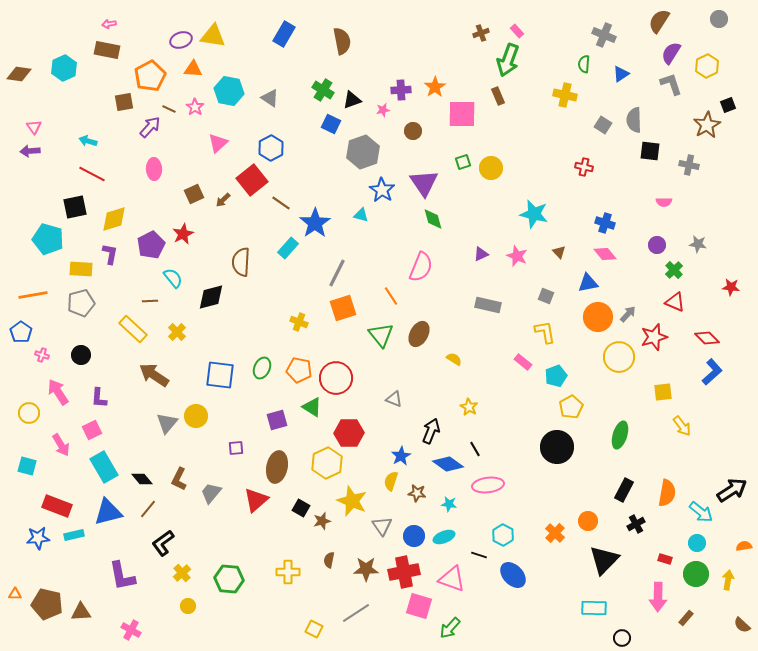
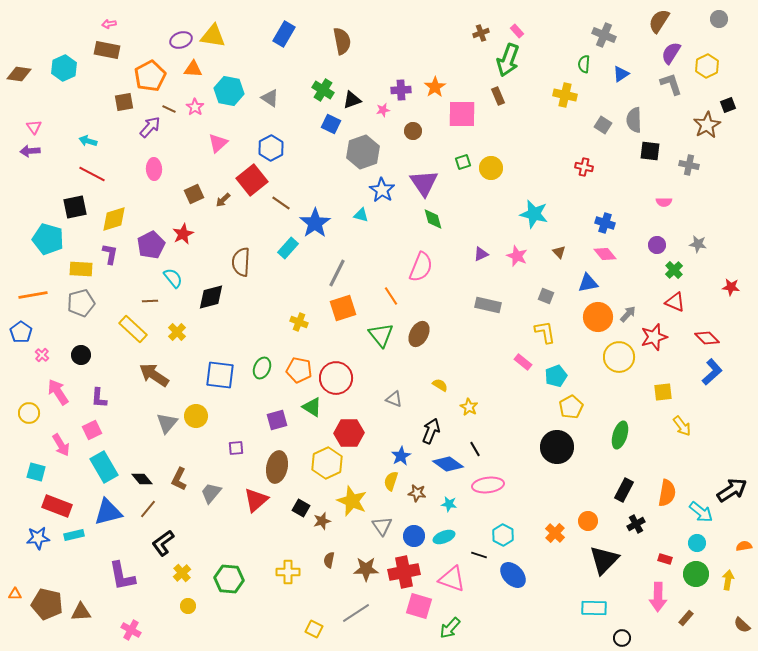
pink cross at (42, 355): rotated 24 degrees clockwise
yellow semicircle at (454, 359): moved 14 px left, 26 px down
cyan square at (27, 466): moved 9 px right, 6 px down
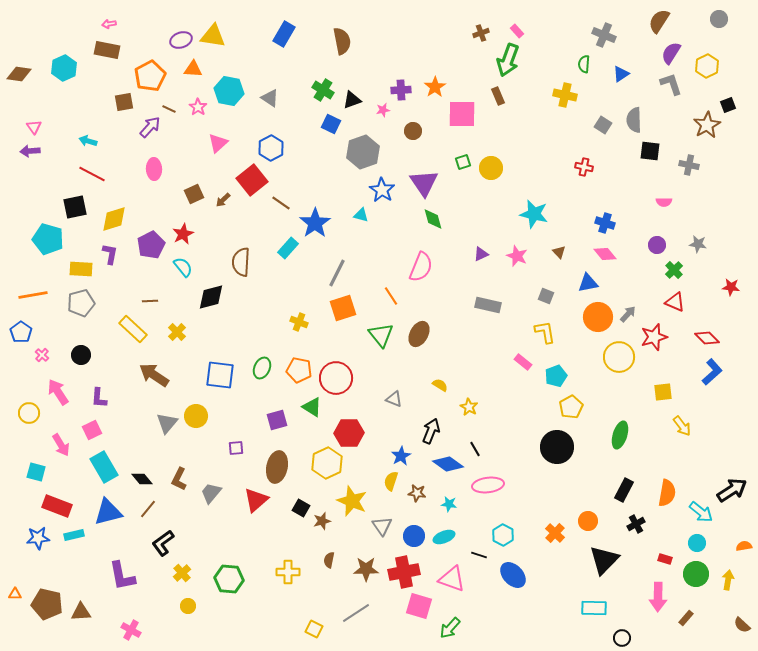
pink star at (195, 107): moved 3 px right
cyan semicircle at (173, 278): moved 10 px right, 11 px up
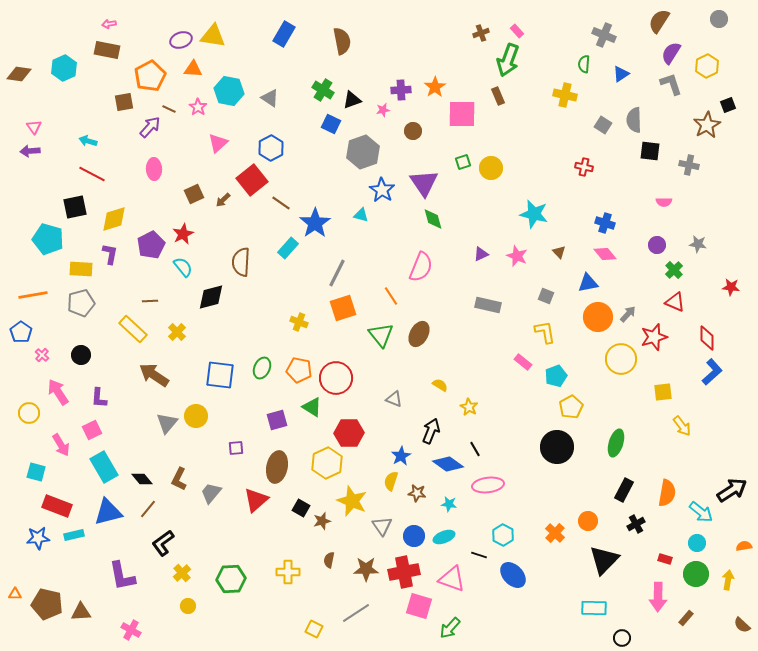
red diamond at (707, 338): rotated 45 degrees clockwise
yellow circle at (619, 357): moved 2 px right, 2 px down
green ellipse at (620, 435): moved 4 px left, 8 px down
green hexagon at (229, 579): moved 2 px right; rotated 8 degrees counterclockwise
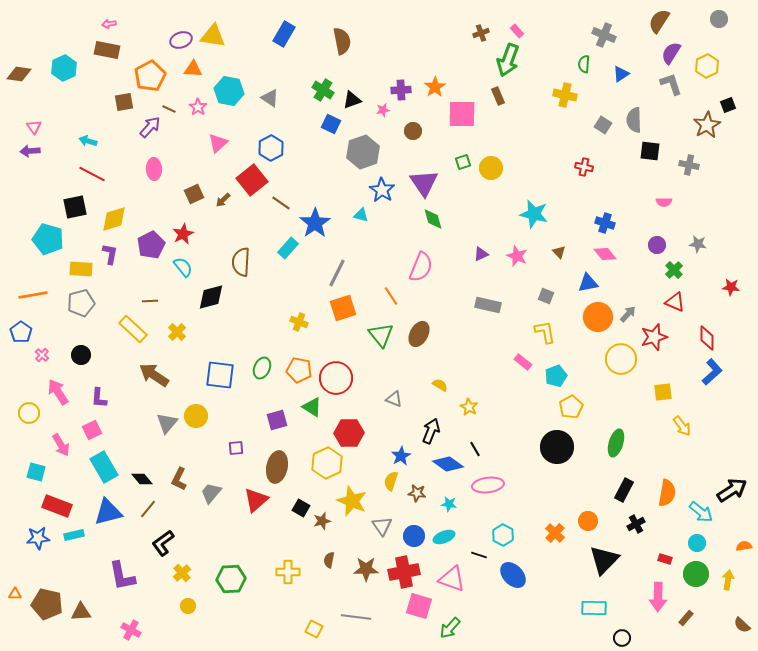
gray line at (356, 613): moved 4 px down; rotated 40 degrees clockwise
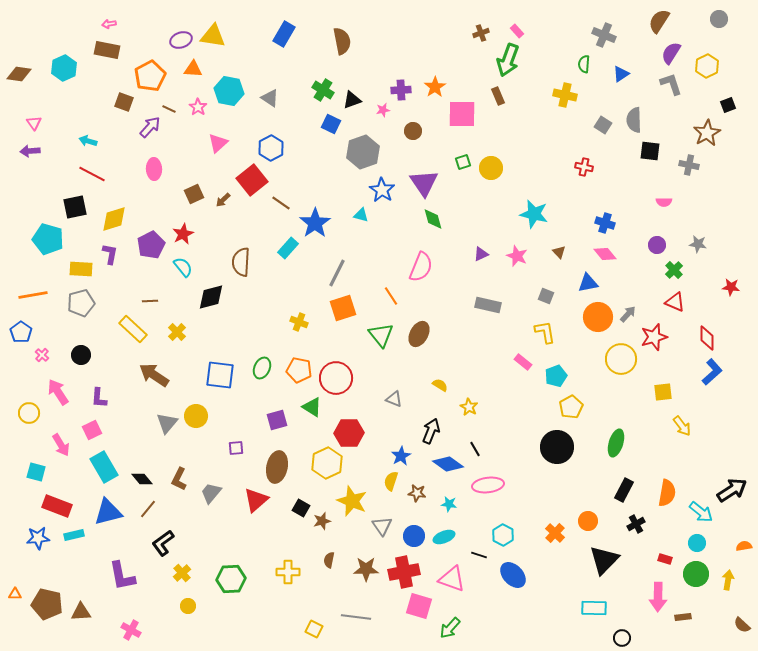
brown square at (124, 102): rotated 30 degrees clockwise
brown star at (707, 125): moved 8 px down
pink triangle at (34, 127): moved 4 px up
brown rectangle at (686, 618): moved 3 px left, 1 px up; rotated 42 degrees clockwise
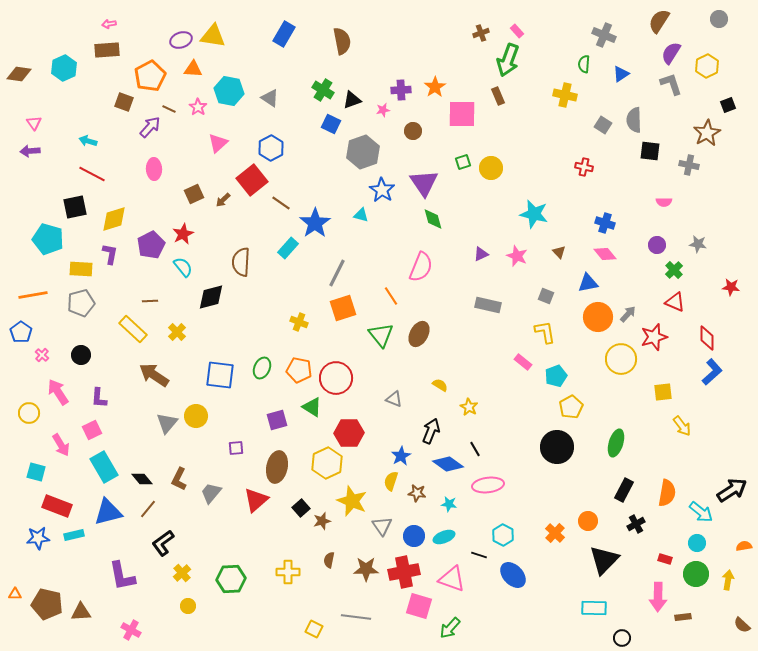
brown rectangle at (107, 50): rotated 15 degrees counterclockwise
black square at (301, 508): rotated 18 degrees clockwise
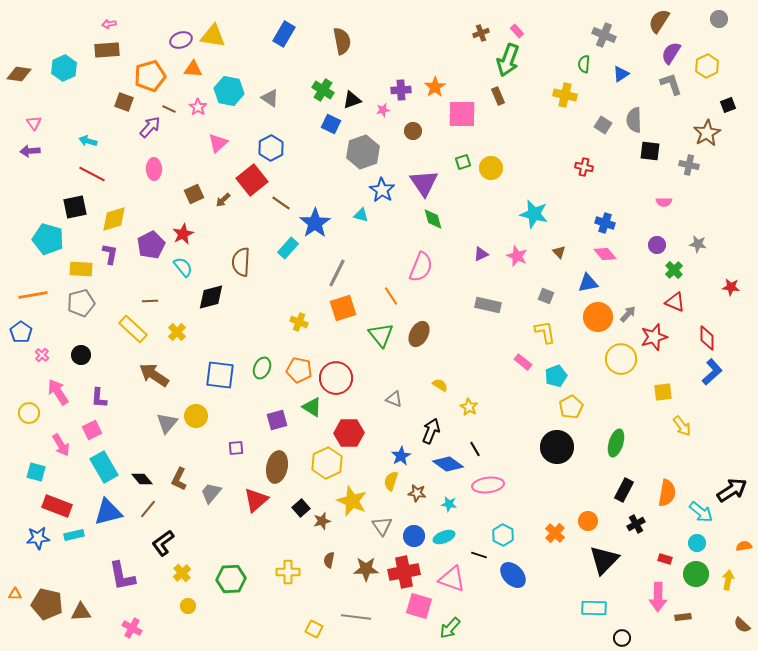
orange pentagon at (150, 76): rotated 12 degrees clockwise
pink cross at (131, 630): moved 1 px right, 2 px up
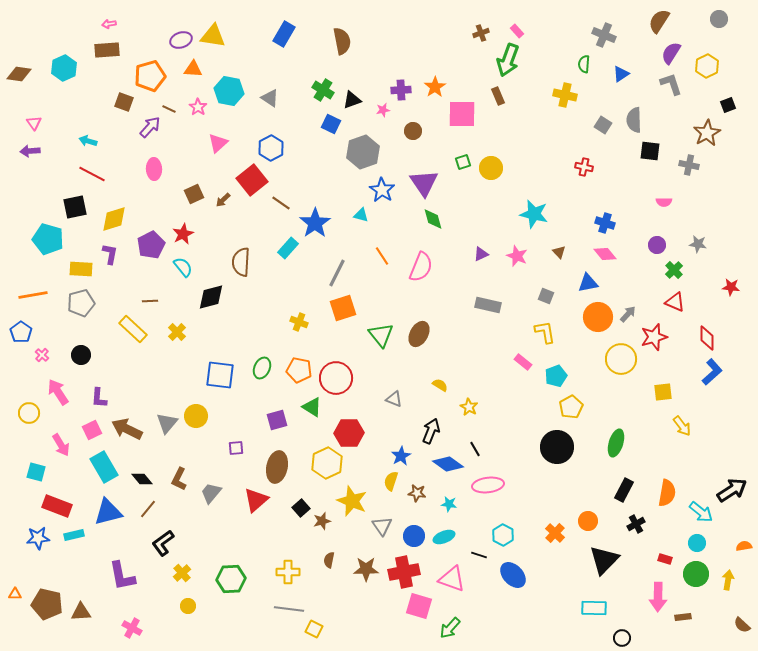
orange line at (391, 296): moved 9 px left, 40 px up
brown arrow at (154, 375): moved 27 px left, 54 px down; rotated 8 degrees counterclockwise
gray line at (356, 617): moved 67 px left, 8 px up
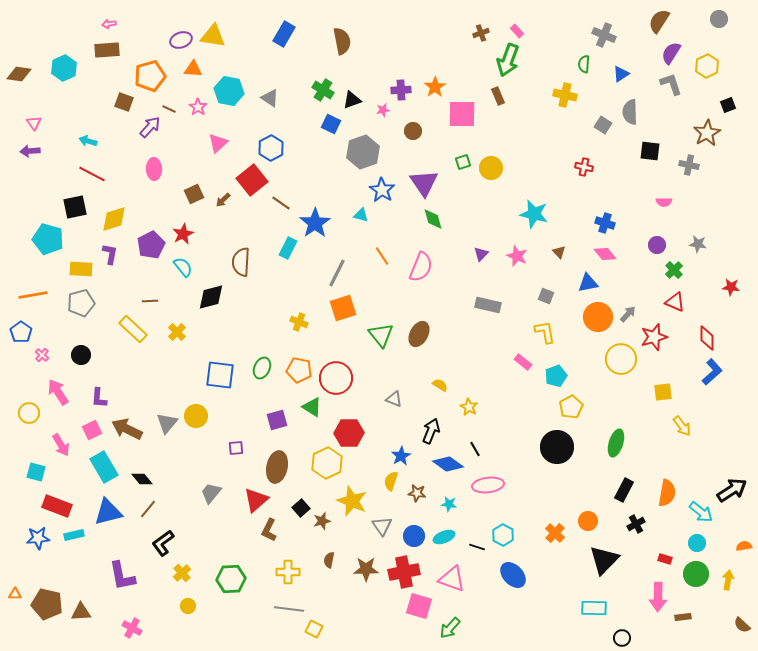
gray semicircle at (634, 120): moved 4 px left, 8 px up
cyan rectangle at (288, 248): rotated 15 degrees counterclockwise
purple triangle at (481, 254): rotated 21 degrees counterclockwise
brown L-shape at (179, 479): moved 90 px right, 51 px down
black line at (479, 555): moved 2 px left, 8 px up
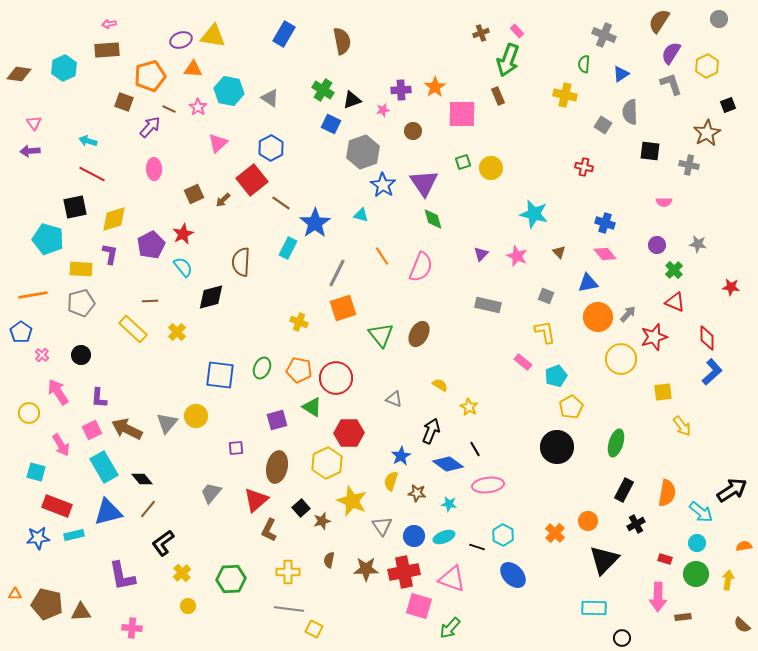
blue star at (382, 190): moved 1 px right, 5 px up
pink cross at (132, 628): rotated 24 degrees counterclockwise
